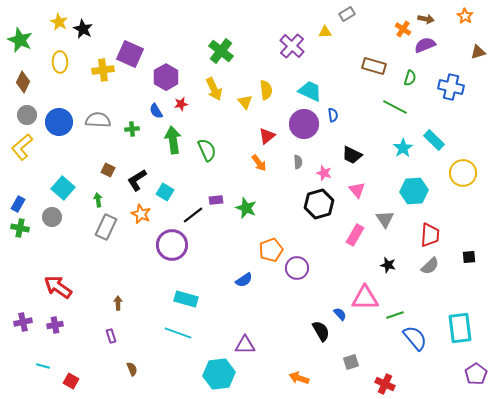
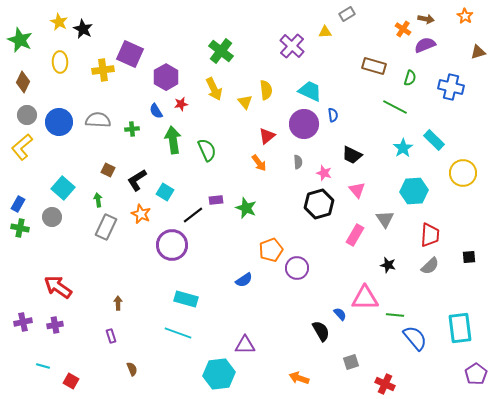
green line at (395, 315): rotated 24 degrees clockwise
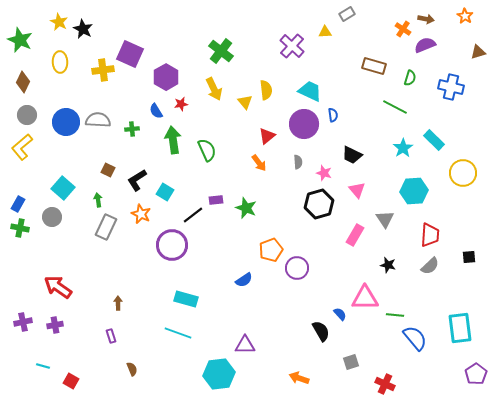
blue circle at (59, 122): moved 7 px right
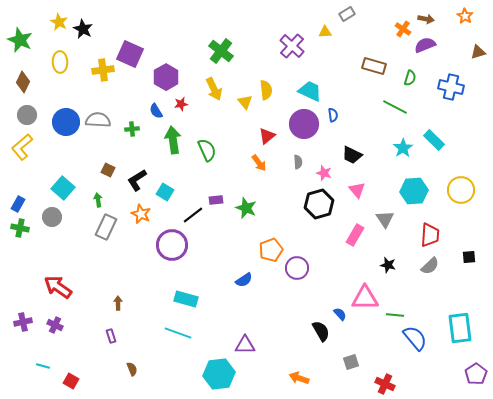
yellow circle at (463, 173): moved 2 px left, 17 px down
purple cross at (55, 325): rotated 35 degrees clockwise
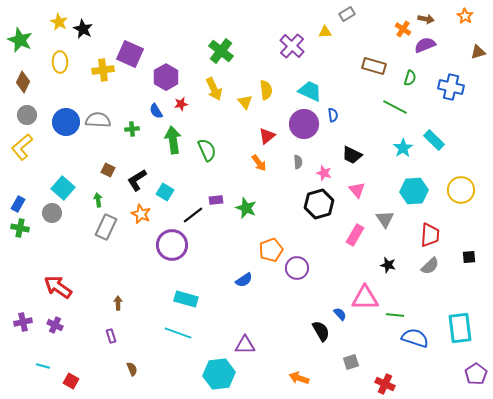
gray circle at (52, 217): moved 4 px up
blue semicircle at (415, 338): rotated 32 degrees counterclockwise
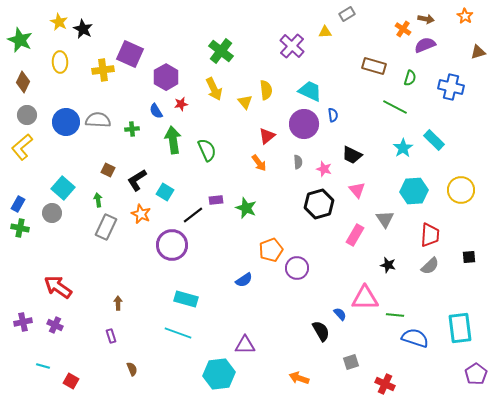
pink star at (324, 173): moved 4 px up
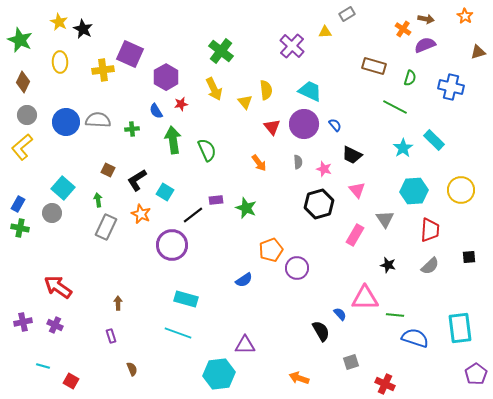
blue semicircle at (333, 115): moved 2 px right, 10 px down; rotated 32 degrees counterclockwise
red triangle at (267, 136): moved 5 px right, 9 px up; rotated 30 degrees counterclockwise
red trapezoid at (430, 235): moved 5 px up
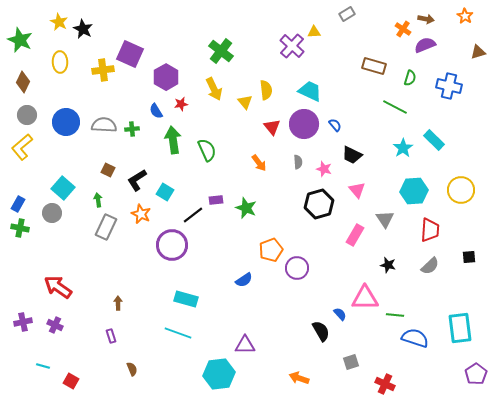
yellow triangle at (325, 32): moved 11 px left
blue cross at (451, 87): moved 2 px left, 1 px up
gray semicircle at (98, 120): moved 6 px right, 5 px down
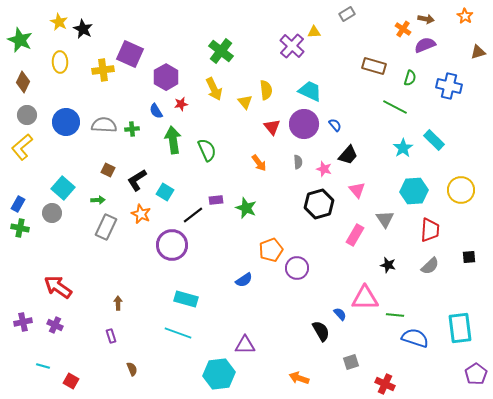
black trapezoid at (352, 155): moved 4 px left; rotated 75 degrees counterclockwise
green arrow at (98, 200): rotated 96 degrees clockwise
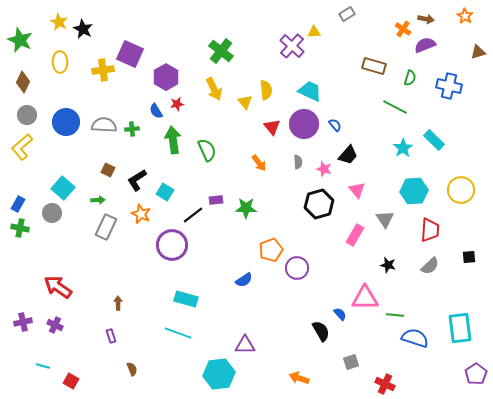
red star at (181, 104): moved 4 px left
green star at (246, 208): rotated 20 degrees counterclockwise
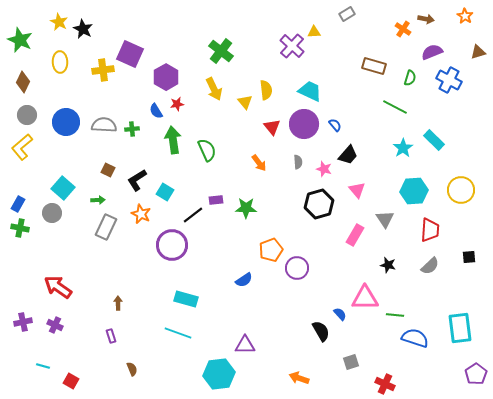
purple semicircle at (425, 45): moved 7 px right, 7 px down
blue cross at (449, 86): moved 6 px up; rotated 15 degrees clockwise
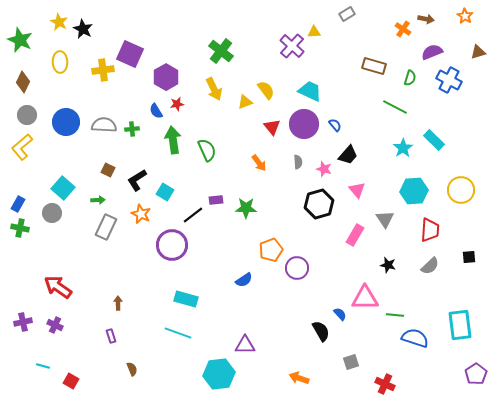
yellow semicircle at (266, 90): rotated 30 degrees counterclockwise
yellow triangle at (245, 102): rotated 49 degrees clockwise
cyan rectangle at (460, 328): moved 3 px up
